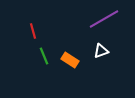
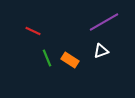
purple line: moved 3 px down
red line: rotated 49 degrees counterclockwise
green line: moved 3 px right, 2 px down
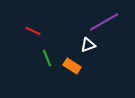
white triangle: moved 13 px left, 6 px up
orange rectangle: moved 2 px right, 6 px down
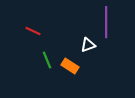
purple line: moved 2 px right; rotated 60 degrees counterclockwise
green line: moved 2 px down
orange rectangle: moved 2 px left
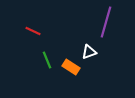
purple line: rotated 16 degrees clockwise
white triangle: moved 1 px right, 7 px down
orange rectangle: moved 1 px right, 1 px down
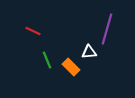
purple line: moved 1 px right, 7 px down
white triangle: rotated 14 degrees clockwise
orange rectangle: rotated 12 degrees clockwise
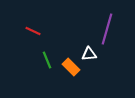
white triangle: moved 2 px down
